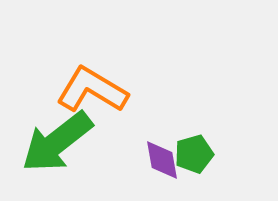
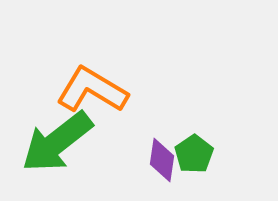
green pentagon: rotated 18 degrees counterclockwise
purple diamond: rotated 18 degrees clockwise
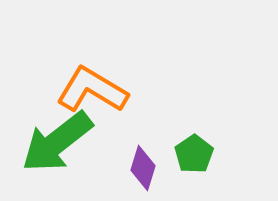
purple diamond: moved 19 px left, 8 px down; rotated 9 degrees clockwise
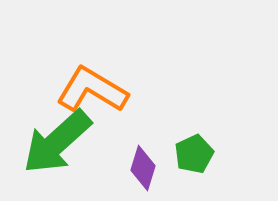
green arrow: rotated 4 degrees counterclockwise
green pentagon: rotated 9 degrees clockwise
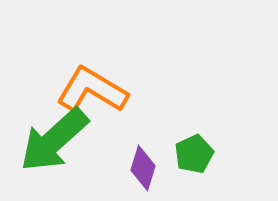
green arrow: moved 3 px left, 2 px up
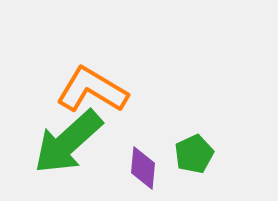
green arrow: moved 14 px right, 2 px down
purple diamond: rotated 12 degrees counterclockwise
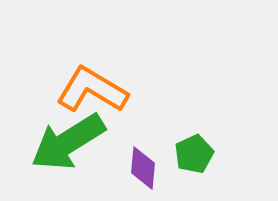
green arrow: rotated 10 degrees clockwise
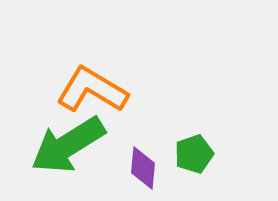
green arrow: moved 3 px down
green pentagon: rotated 6 degrees clockwise
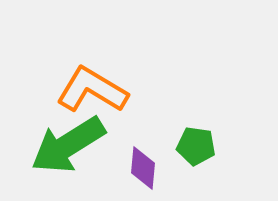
green pentagon: moved 2 px right, 8 px up; rotated 27 degrees clockwise
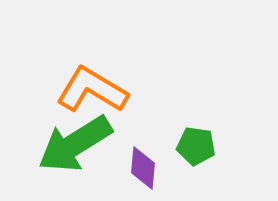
green arrow: moved 7 px right, 1 px up
